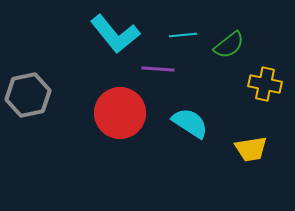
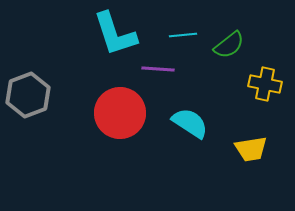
cyan L-shape: rotated 21 degrees clockwise
gray hexagon: rotated 9 degrees counterclockwise
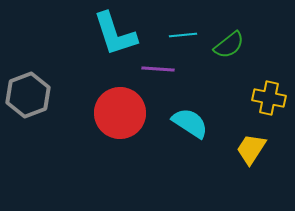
yellow cross: moved 4 px right, 14 px down
yellow trapezoid: rotated 132 degrees clockwise
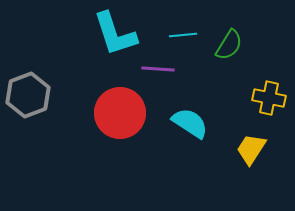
green semicircle: rotated 20 degrees counterclockwise
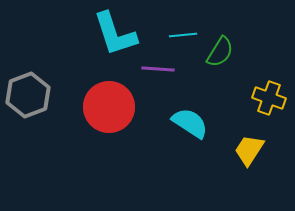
green semicircle: moved 9 px left, 7 px down
yellow cross: rotated 8 degrees clockwise
red circle: moved 11 px left, 6 px up
yellow trapezoid: moved 2 px left, 1 px down
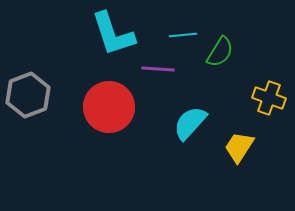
cyan L-shape: moved 2 px left
cyan semicircle: rotated 81 degrees counterclockwise
yellow trapezoid: moved 10 px left, 3 px up
